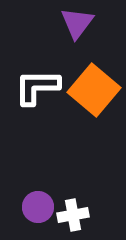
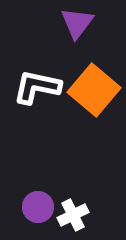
white L-shape: rotated 12 degrees clockwise
white cross: rotated 16 degrees counterclockwise
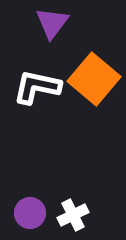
purple triangle: moved 25 px left
orange square: moved 11 px up
purple circle: moved 8 px left, 6 px down
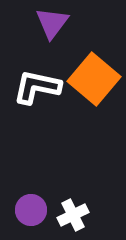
purple circle: moved 1 px right, 3 px up
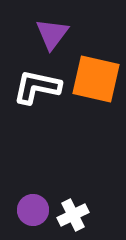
purple triangle: moved 11 px down
orange square: moved 2 px right; rotated 27 degrees counterclockwise
purple circle: moved 2 px right
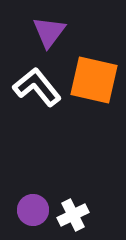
purple triangle: moved 3 px left, 2 px up
orange square: moved 2 px left, 1 px down
white L-shape: rotated 39 degrees clockwise
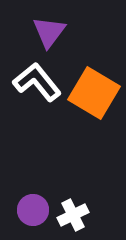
orange square: moved 13 px down; rotated 18 degrees clockwise
white L-shape: moved 5 px up
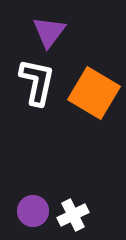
white L-shape: rotated 51 degrees clockwise
purple circle: moved 1 px down
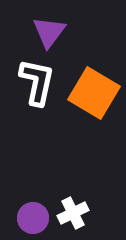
purple circle: moved 7 px down
white cross: moved 2 px up
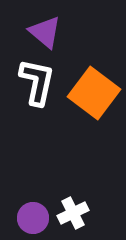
purple triangle: moved 4 px left; rotated 27 degrees counterclockwise
orange square: rotated 6 degrees clockwise
